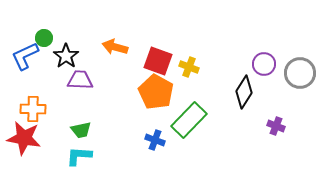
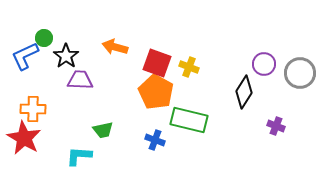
red square: moved 1 px left, 2 px down
green rectangle: rotated 60 degrees clockwise
green trapezoid: moved 22 px right
red star: rotated 20 degrees clockwise
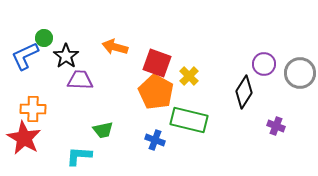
yellow cross: moved 9 px down; rotated 24 degrees clockwise
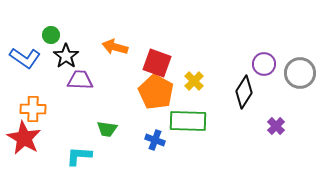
green circle: moved 7 px right, 3 px up
blue L-shape: moved 2 px down; rotated 120 degrees counterclockwise
yellow cross: moved 5 px right, 5 px down
green rectangle: moved 1 px left, 1 px down; rotated 12 degrees counterclockwise
purple cross: rotated 24 degrees clockwise
green trapezoid: moved 4 px right, 1 px up; rotated 20 degrees clockwise
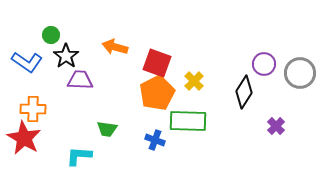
blue L-shape: moved 2 px right, 4 px down
orange pentagon: moved 1 px right, 1 px down; rotated 16 degrees clockwise
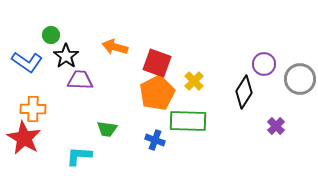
gray circle: moved 6 px down
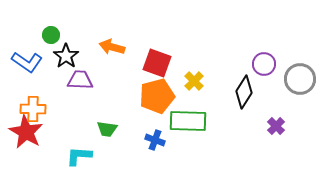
orange arrow: moved 3 px left
orange pentagon: moved 3 px down; rotated 12 degrees clockwise
red star: moved 2 px right, 6 px up
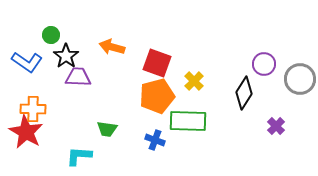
purple trapezoid: moved 2 px left, 3 px up
black diamond: moved 1 px down
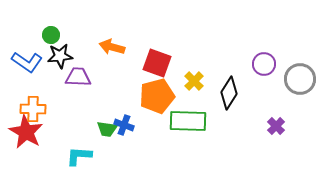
black star: moved 6 px left; rotated 30 degrees clockwise
black diamond: moved 15 px left
blue cross: moved 31 px left, 15 px up
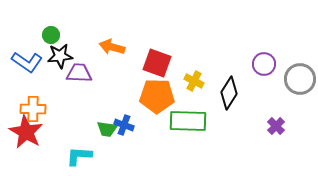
purple trapezoid: moved 1 px right, 4 px up
yellow cross: rotated 18 degrees counterclockwise
orange pentagon: rotated 16 degrees clockwise
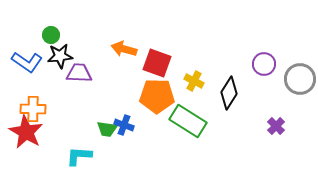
orange arrow: moved 12 px right, 2 px down
green rectangle: rotated 30 degrees clockwise
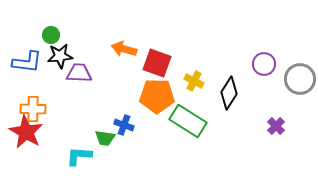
blue L-shape: rotated 28 degrees counterclockwise
green trapezoid: moved 2 px left, 9 px down
